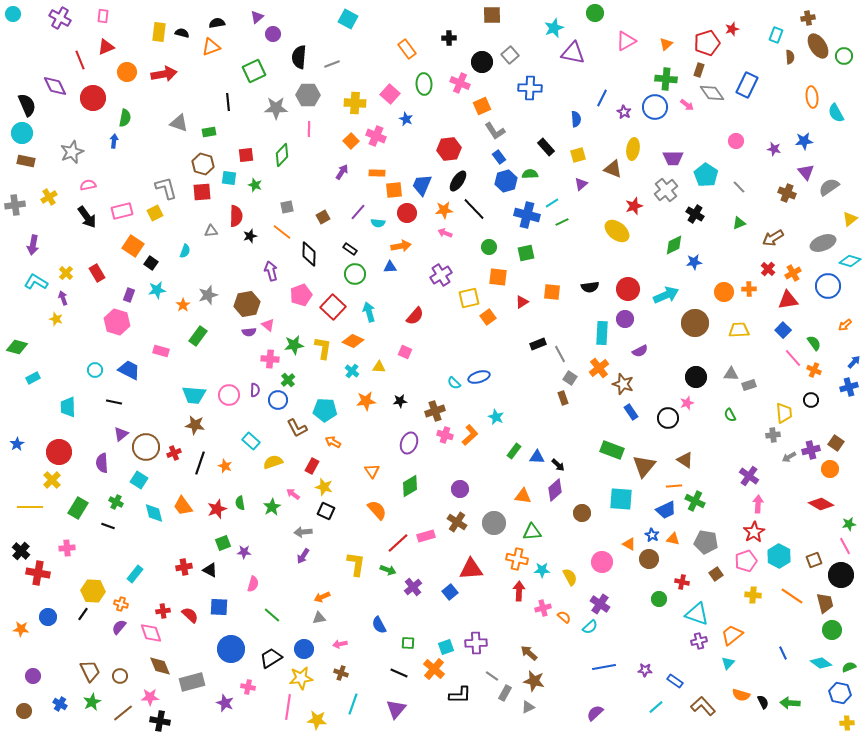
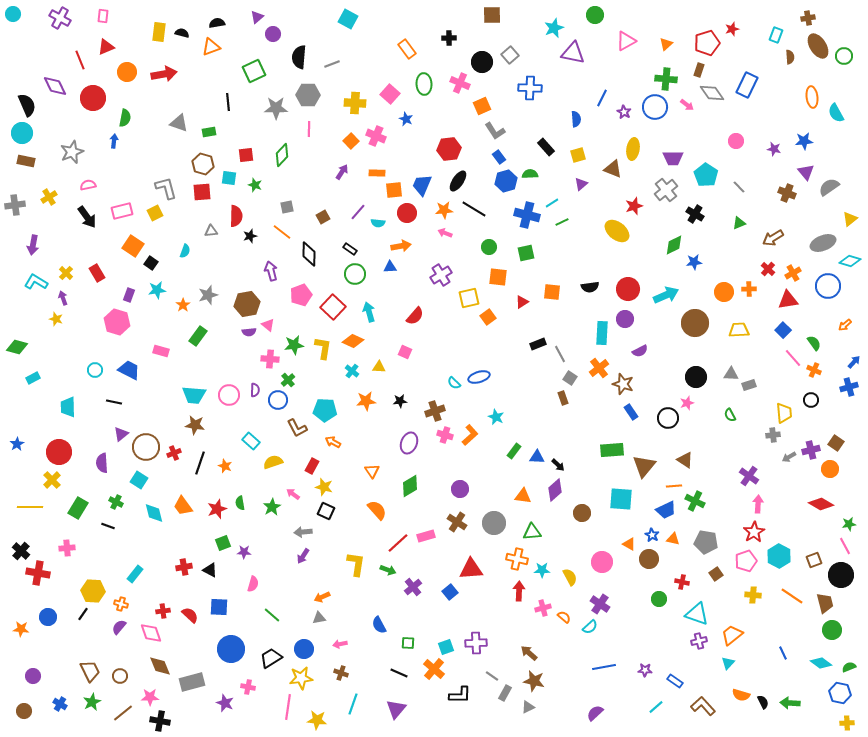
green circle at (595, 13): moved 2 px down
black line at (474, 209): rotated 15 degrees counterclockwise
green rectangle at (612, 450): rotated 25 degrees counterclockwise
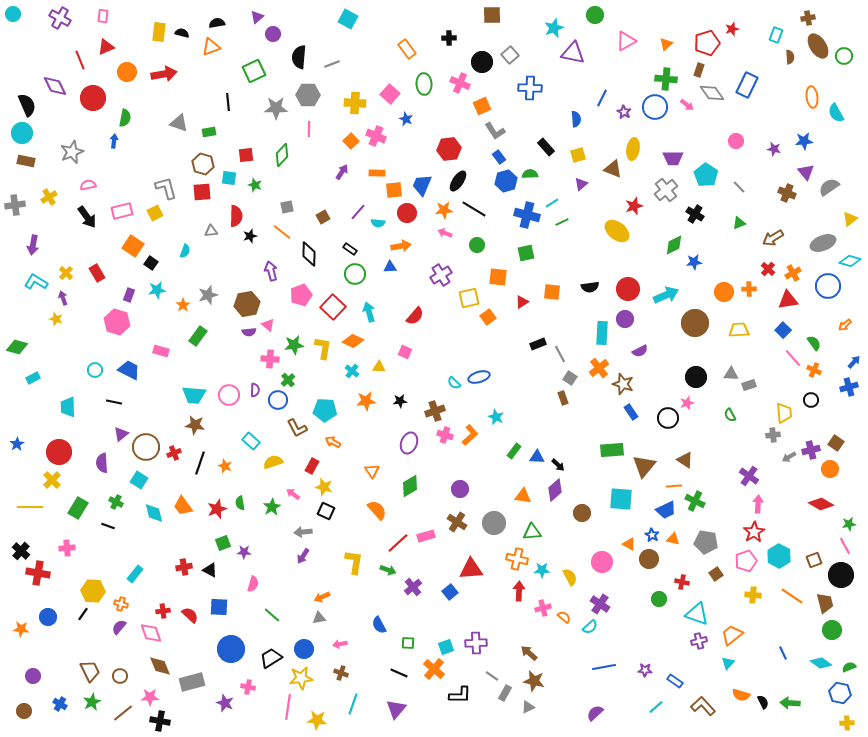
green circle at (489, 247): moved 12 px left, 2 px up
yellow L-shape at (356, 564): moved 2 px left, 2 px up
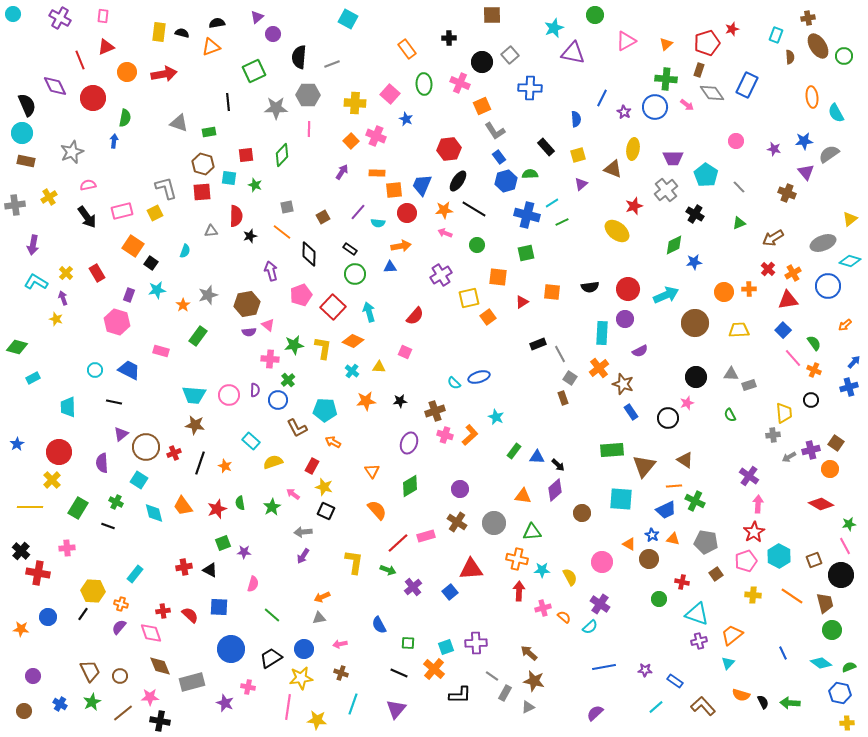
gray semicircle at (829, 187): moved 33 px up
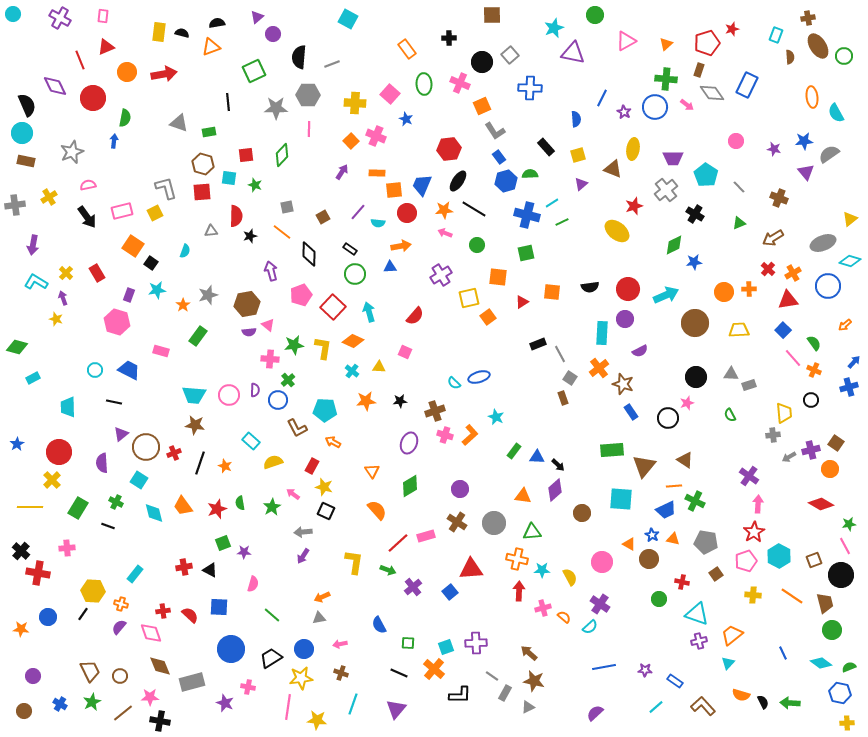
brown cross at (787, 193): moved 8 px left, 5 px down
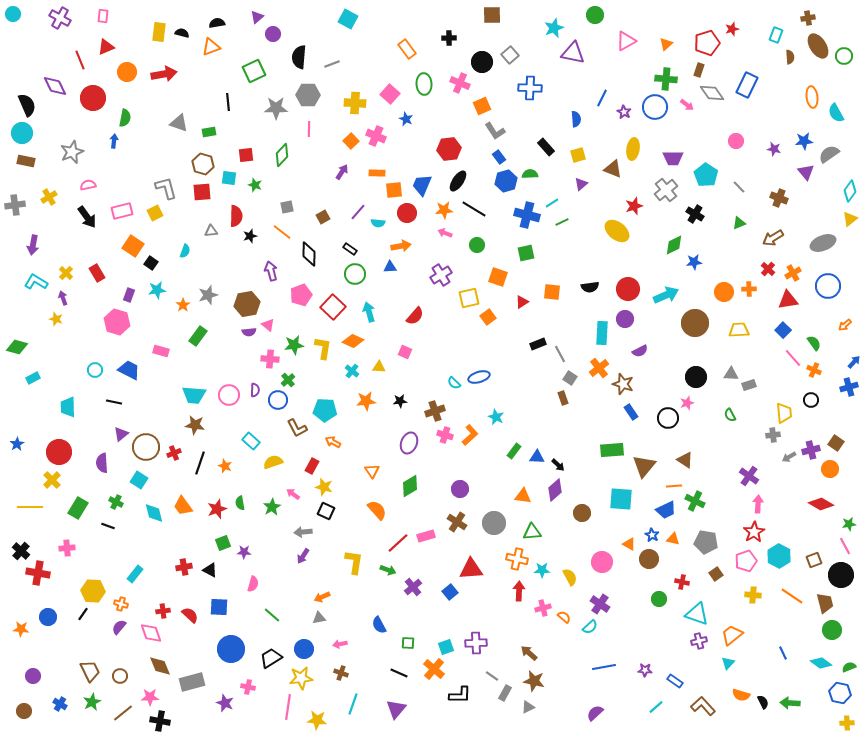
cyan diamond at (850, 261): moved 70 px up; rotated 70 degrees counterclockwise
orange square at (498, 277): rotated 12 degrees clockwise
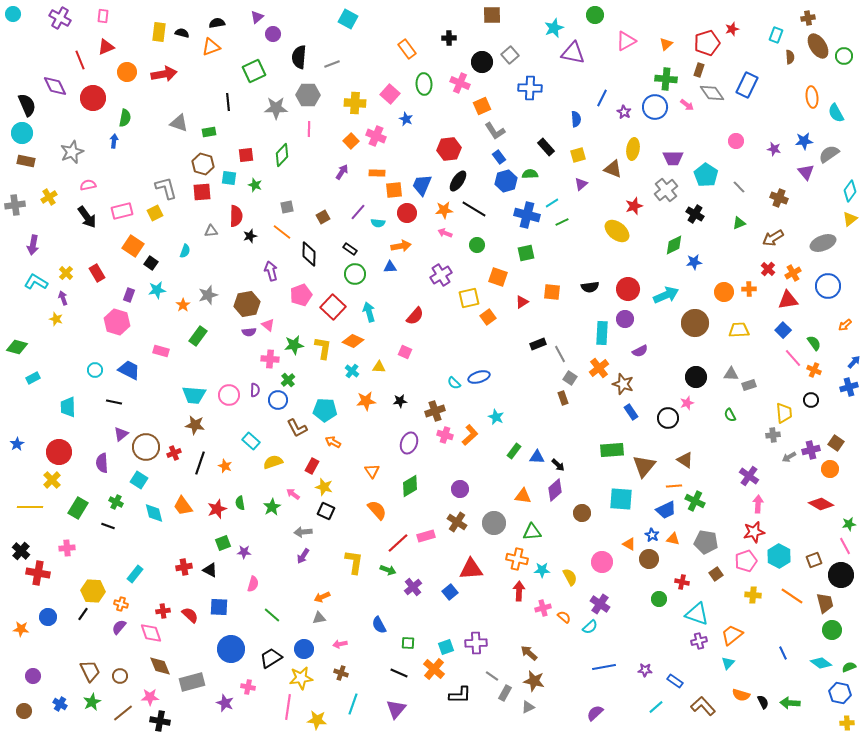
red star at (754, 532): rotated 20 degrees clockwise
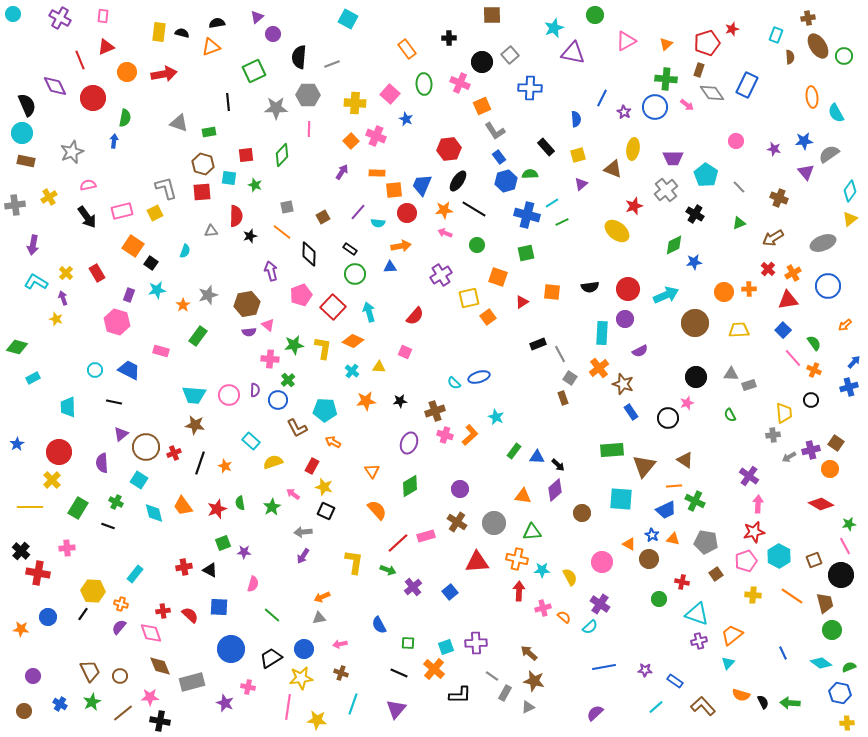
red triangle at (471, 569): moved 6 px right, 7 px up
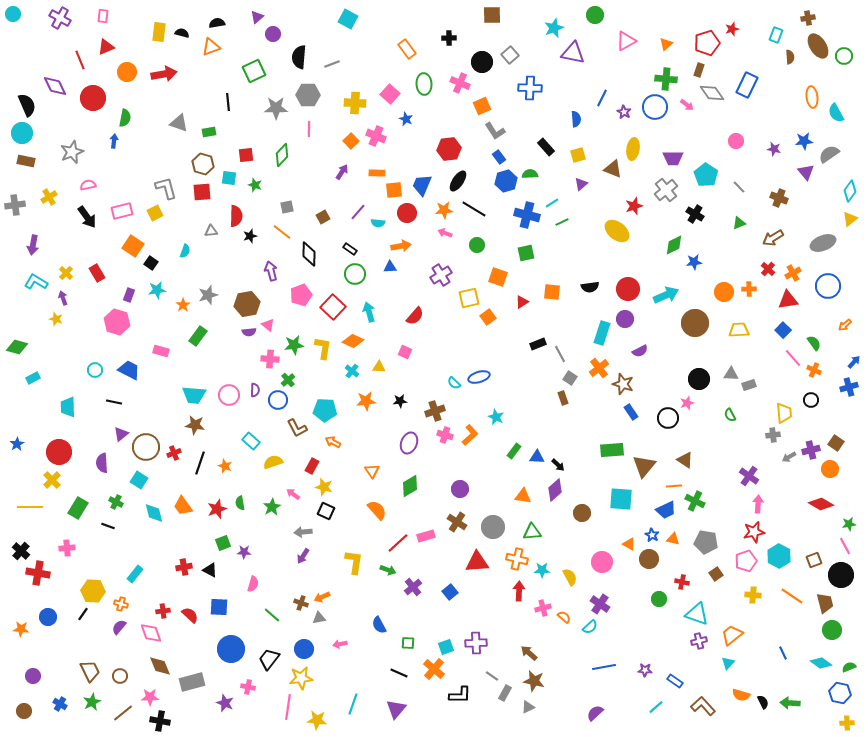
cyan rectangle at (602, 333): rotated 15 degrees clockwise
black circle at (696, 377): moved 3 px right, 2 px down
gray circle at (494, 523): moved 1 px left, 4 px down
black trapezoid at (271, 658): moved 2 px left, 1 px down; rotated 20 degrees counterclockwise
brown cross at (341, 673): moved 40 px left, 70 px up
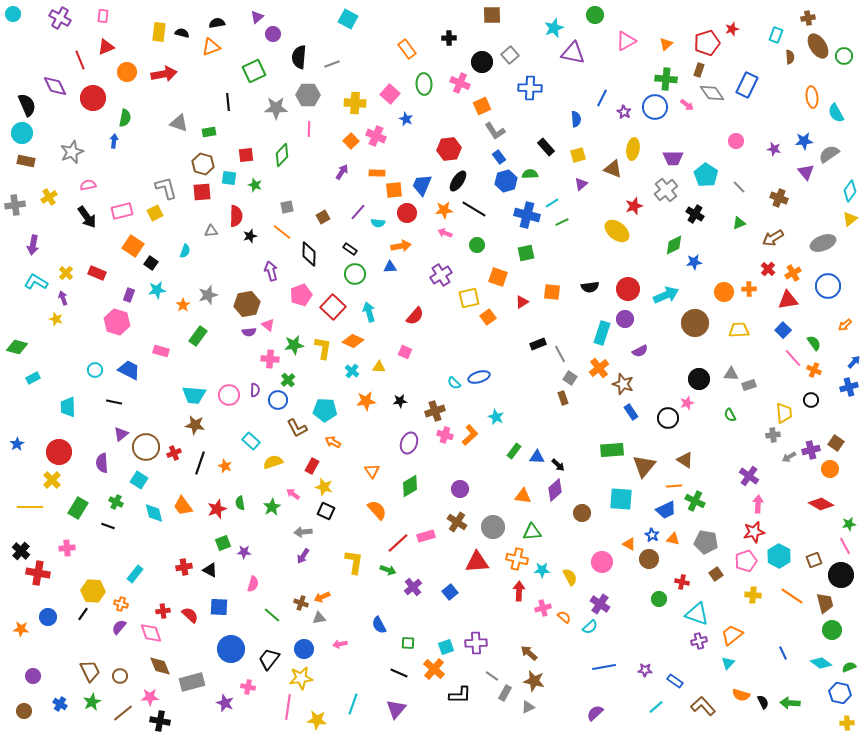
red rectangle at (97, 273): rotated 36 degrees counterclockwise
